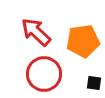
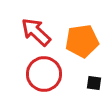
orange pentagon: moved 1 px left
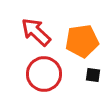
black square: moved 1 px left, 8 px up
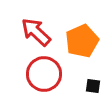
orange pentagon: rotated 16 degrees counterclockwise
black square: moved 11 px down
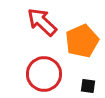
red arrow: moved 6 px right, 10 px up
black square: moved 5 px left
